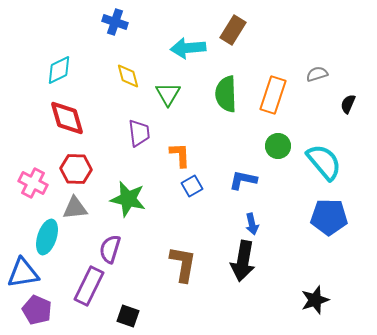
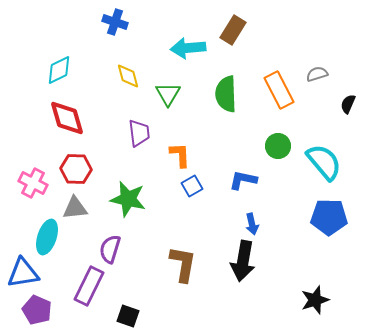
orange rectangle: moved 6 px right, 5 px up; rotated 45 degrees counterclockwise
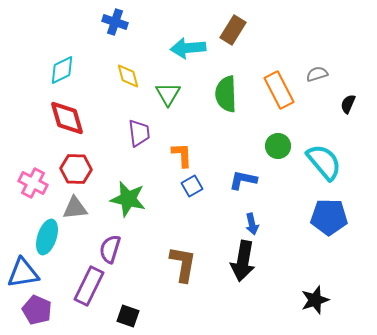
cyan diamond: moved 3 px right
orange L-shape: moved 2 px right
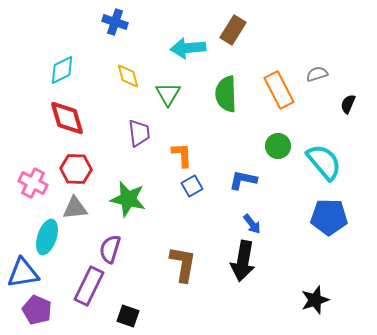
blue arrow: rotated 25 degrees counterclockwise
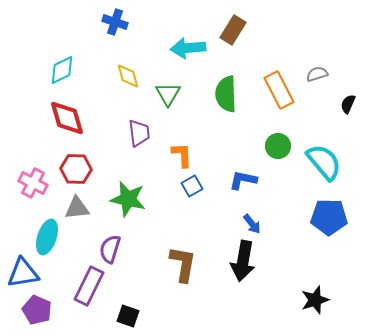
gray triangle: moved 2 px right
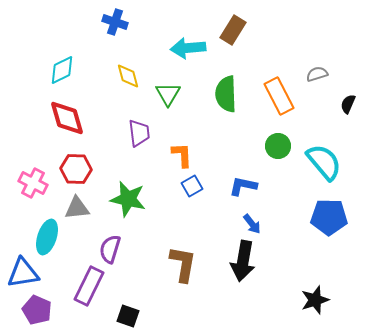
orange rectangle: moved 6 px down
blue L-shape: moved 6 px down
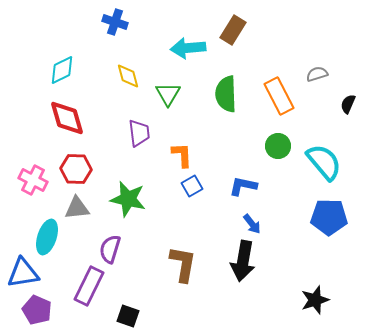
pink cross: moved 3 px up
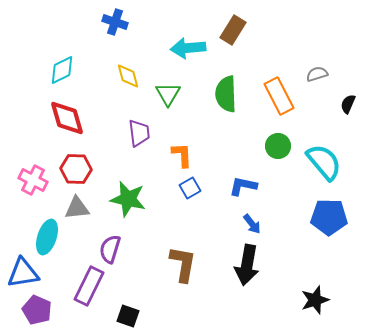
blue square: moved 2 px left, 2 px down
black arrow: moved 4 px right, 4 px down
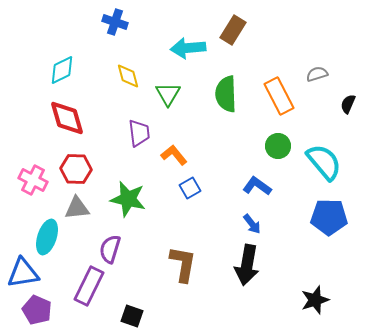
orange L-shape: moved 8 px left; rotated 36 degrees counterclockwise
blue L-shape: moved 14 px right; rotated 24 degrees clockwise
black square: moved 4 px right
